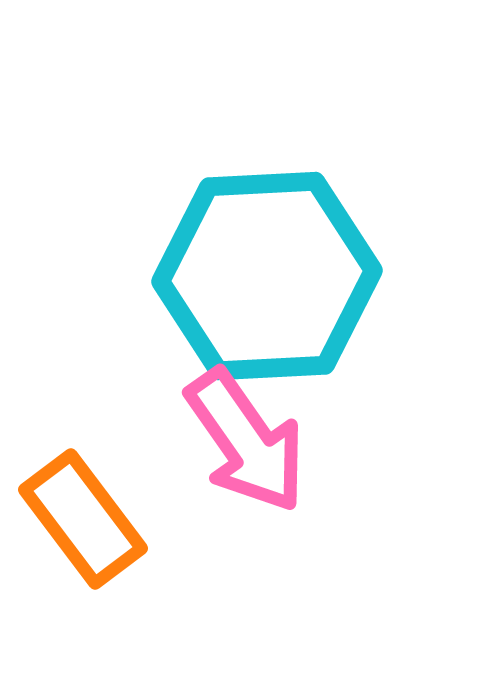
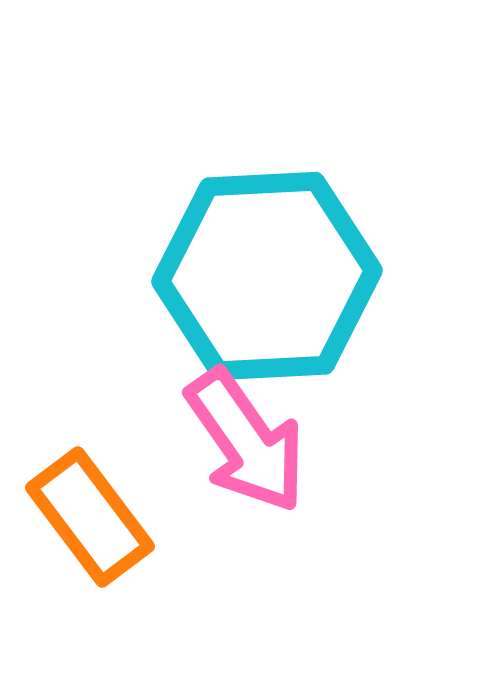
orange rectangle: moved 7 px right, 2 px up
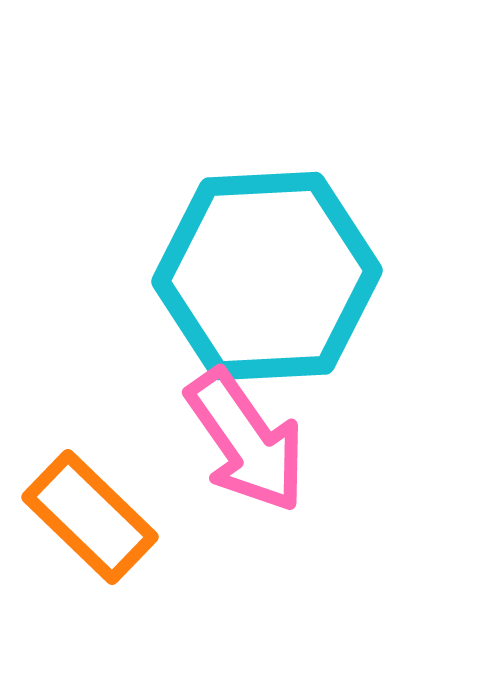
orange rectangle: rotated 9 degrees counterclockwise
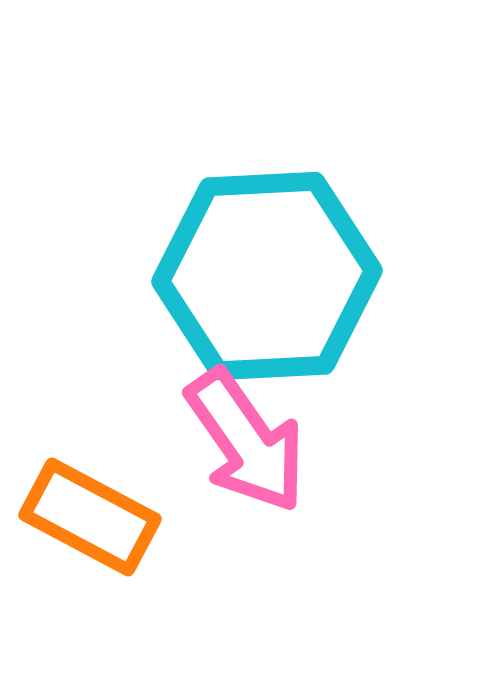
orange rectangle: rotated 16 degrees counterclockwise
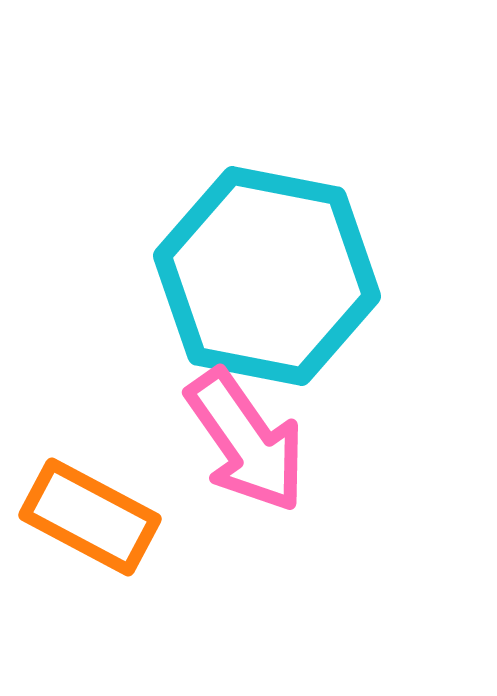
cyan hexagon: rotated 14 degrees clockwise
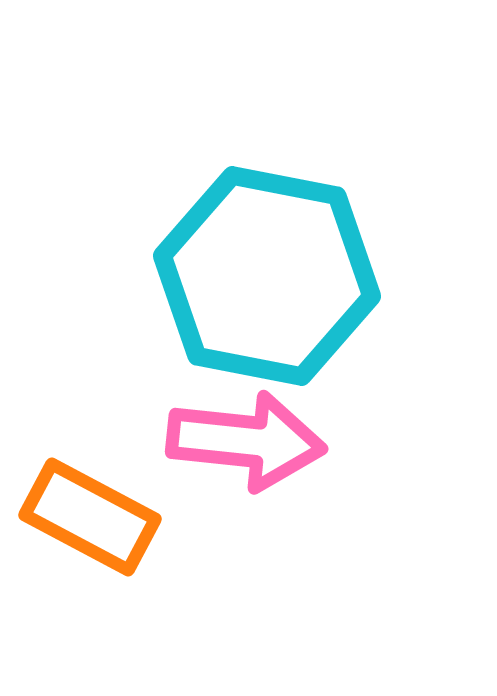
pink arrow: rotated 49 degrees counterclockwise
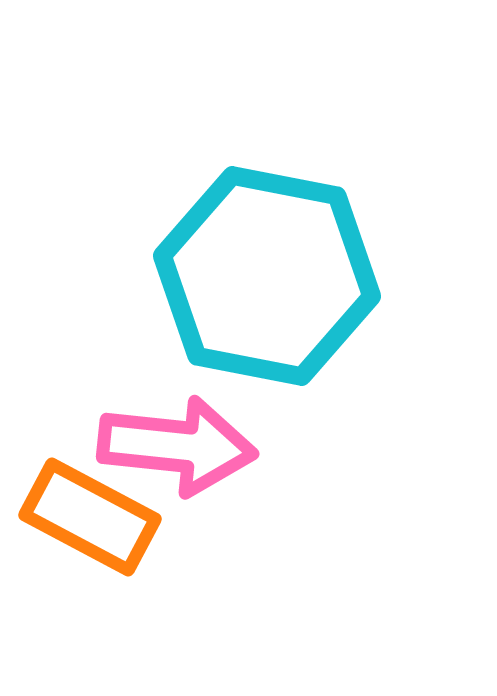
pink arrow: moved 69 px left, 5 px down
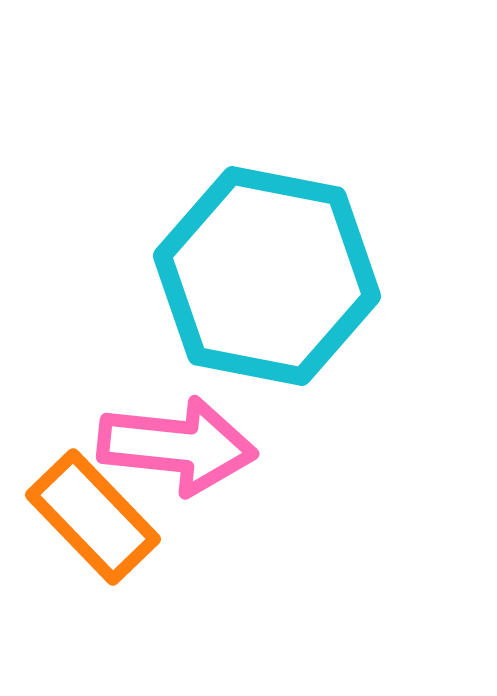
orange rectangle: moved 3 px right; rotated 18 degrees clockwise
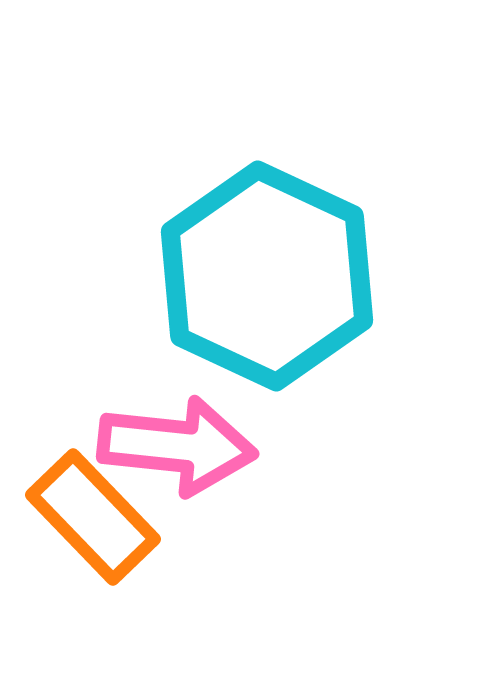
cyan hexagon: rotated 14 degrees clockwise
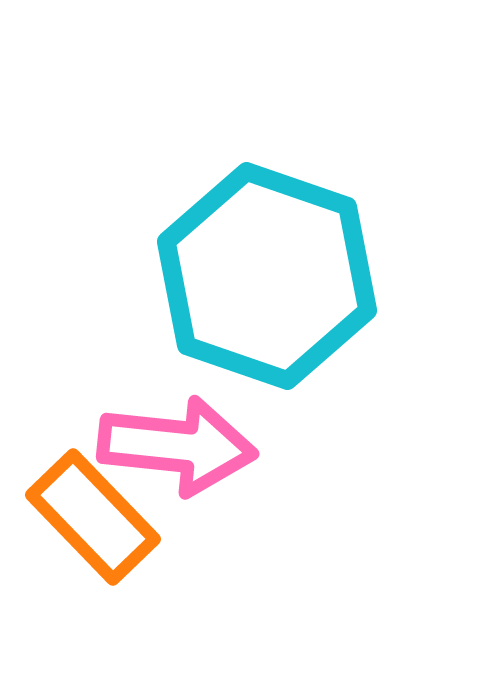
cyan hexagon: rotated 6 degrees counterclockwise
